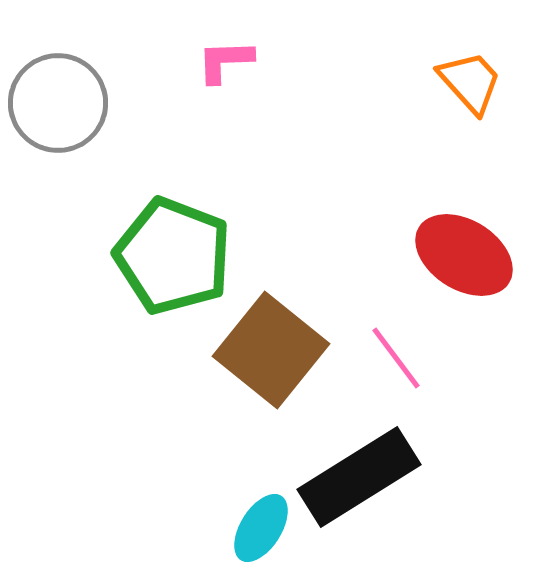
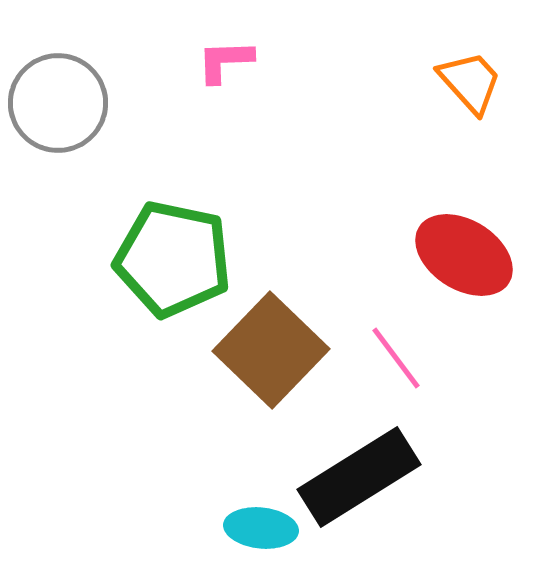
green pentagon: moved 3 px down; rotated 9 degrees counterclockwise
brown square: rotated 5 degrees clockwise
cyan ellipse: rotated 64 degrees clockwise
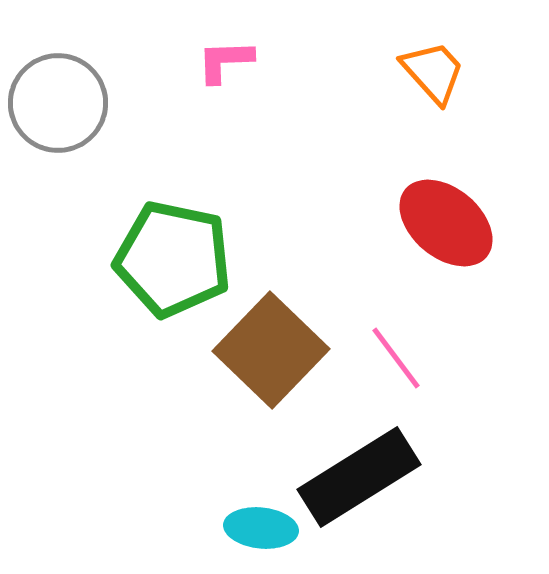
orange trapezoid: moved 37 px left, 10 px up
red ellipse: moved 18 px left, 32 px up; rotated 8 degrees clockwise
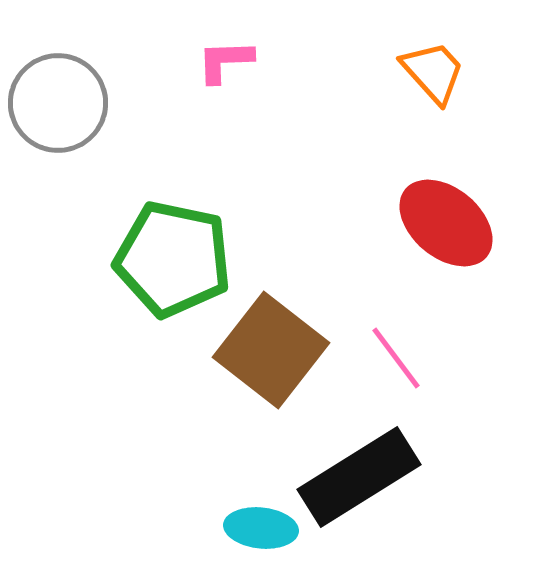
brown square: rotated 6 degrees counterclockwise
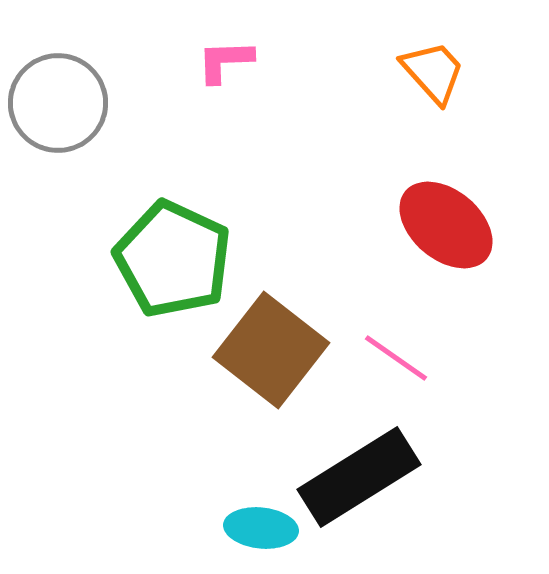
red ellipse: moved 2 px down
green pentagon: rotated 13 degrees clockwise
pink line: rotated 18 degrees counterclockwise
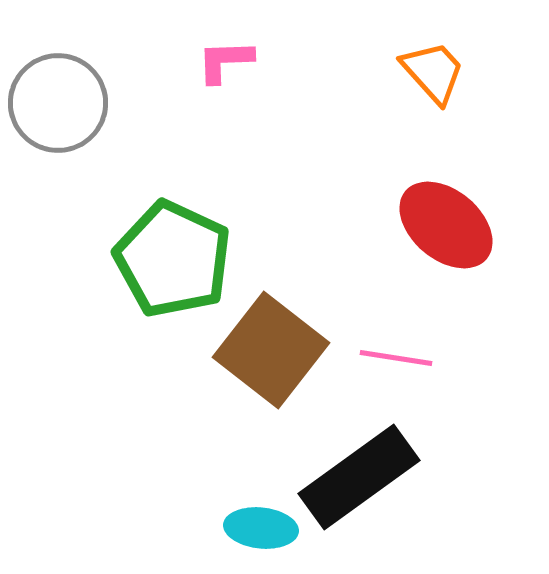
pink line: rotated 26 degrees counterclockwise
black rectangle: rotated 4 degrees counterclockwise
